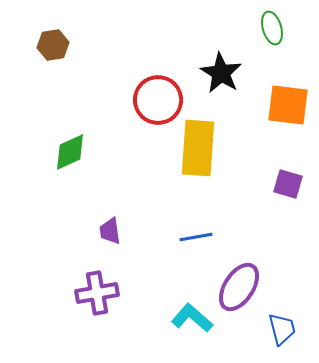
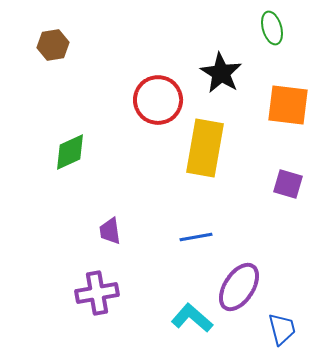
yellow rectangle: moved 7 px right; rotated 6 degrees clockwise
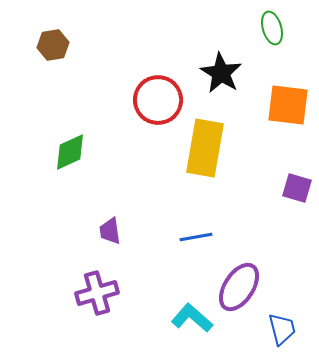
purple square: moved 9 px right, 4 px down
purple cross: rotated 6 degrees counterclockwise
